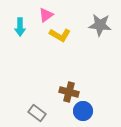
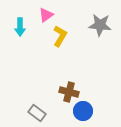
yellow L-shape: moved 1 px down; rotated 90 degrees counterclockwise
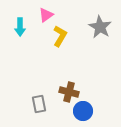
gray star: moved 2 px down; rotated 25 degrees clockwise
gray rectangle: moved 2 px right, 9 px up; rotated 42 degrees clockwise
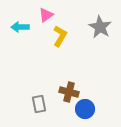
cyan arrow: rotated 90 degrees clockwise
blue circle: moved 2 px right, 2 px up
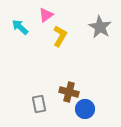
cyan arrow: rotated 42 degrees clockwise
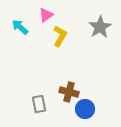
gray star: rotated 10 degrees clockwise
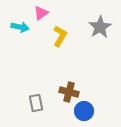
pink triangle: moved 5 px left, 2 px up
cyan arrow: rotated 150 degrees clockwise
gray rectangle: moved 3 px left, 1 px up
blue circle: moved 1 px left, 2 px down
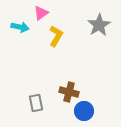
gray star: moved 1 px left, 2 px up
yellow L-shape: moved 4 px left
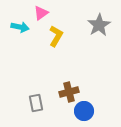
brown cross: rotated 30 degrees counterclockwise
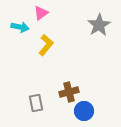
yellow L-shape: moved 10 px left, 9 px down; rotated 10 degrees clockwise
